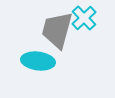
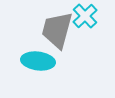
cyan cross: moved 1 px right, 2 px up
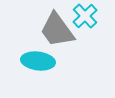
gray trapezoid: rotated 51 degrees counterclockwise
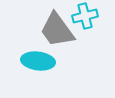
cyan cross: rotated 30 degrees clockwise
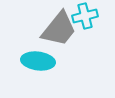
gray trapezoid: moved 2 px right, 1 px up; rotated 105 degrees counterclockwise
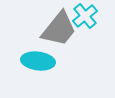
cyan cross: rotated 25 degrees counterclockwise
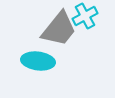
cyan cross: rotated 10 degrees clockwise
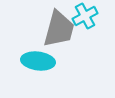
gray trapezoid: rotated 24 degrees counterclockwise
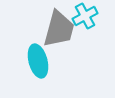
cyan ellipse: rotated 68 degrees clockwise
